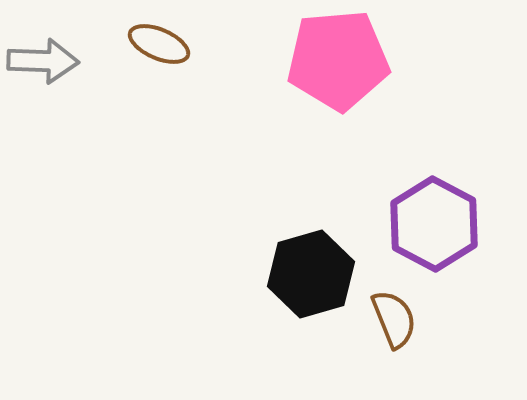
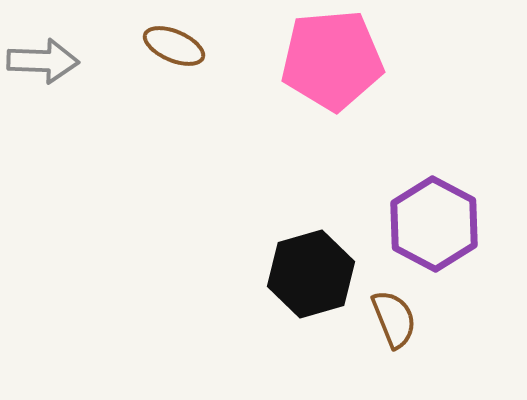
brown ellipse: moved 15 px right, 2 px down
pink pentagon: moved 6 px left
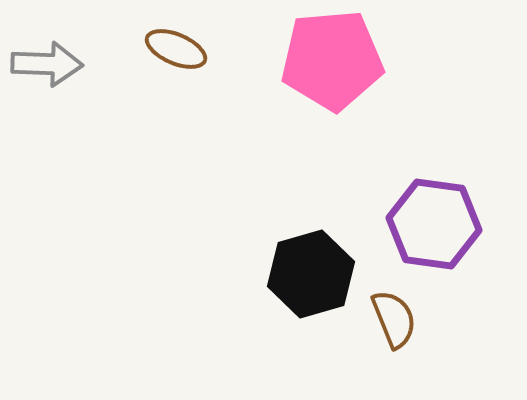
brown ellipse: moved 2 px right, 3 px down
gray arrow: moved 4 px right, 3 px down
purple hexagon: rotated 20 degrees counterclockwise
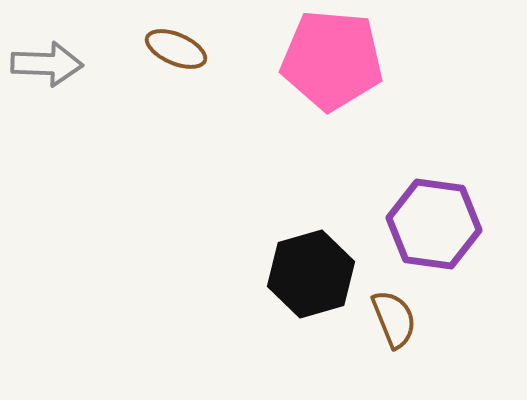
pink pentagon: rotated 10 degrees clockwise
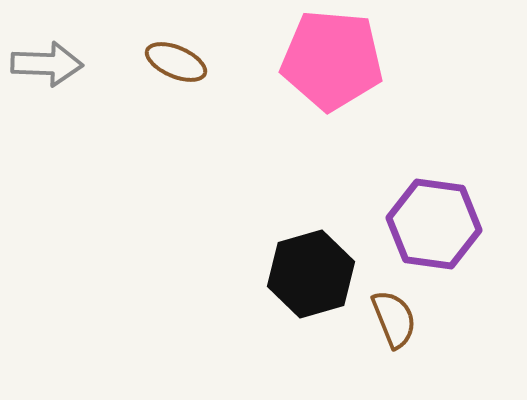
brown ellipse: moved 13 px down
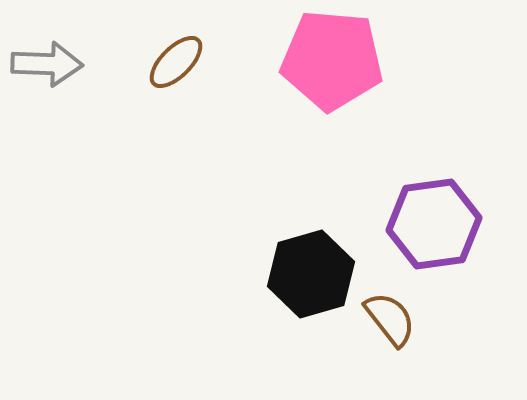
brown ellipse: rotated 68 degrees counterclockwise
purple hexagon: rotated 16 degrees counterclockwise
brown semicircle: moved 4 px left; rotated 16 degrees counterclockwise
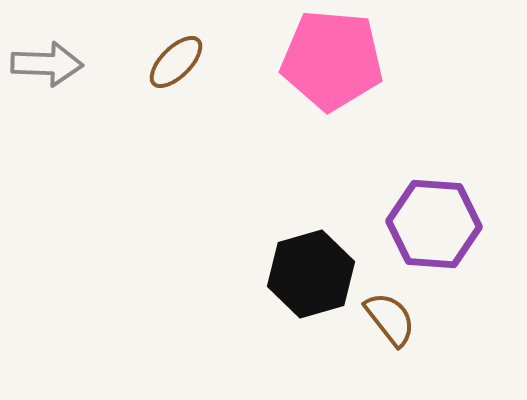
purple hexagon: rotated 12 degrees clockwise
